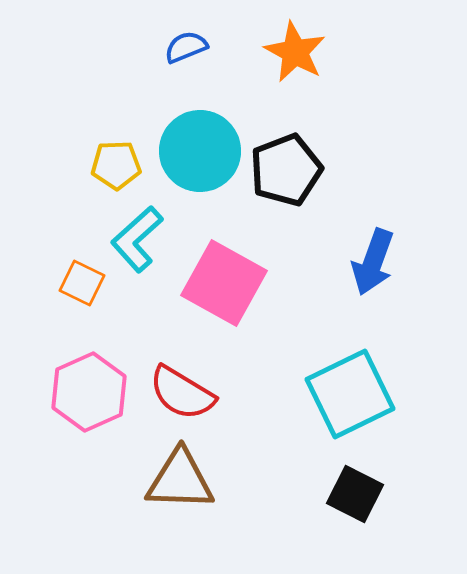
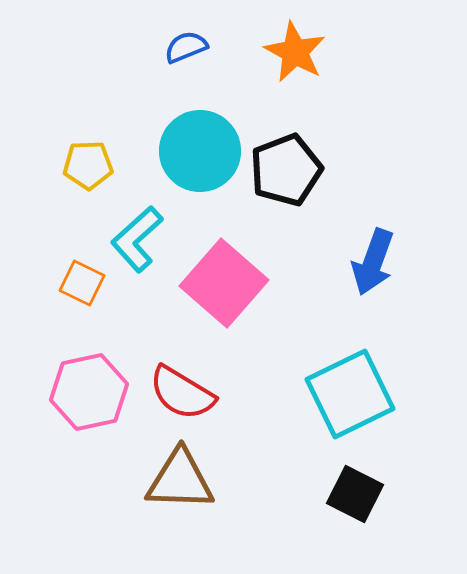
yellow pentagon: moved 28 px left
pink square: rotated 12 degrees clockwise
pink hexagon: rotated 12 degrees clockwise
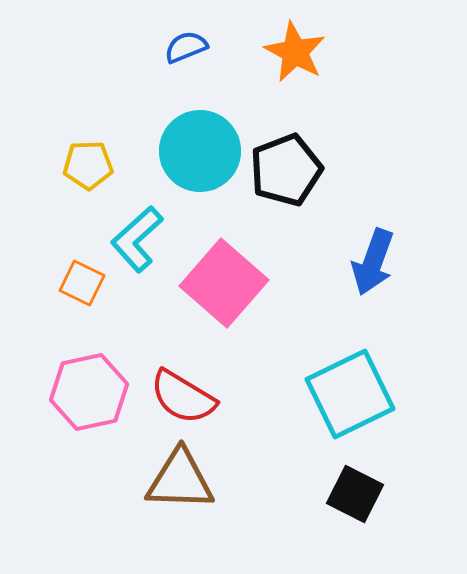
red semicircle: moved 1 px right, 4 px down
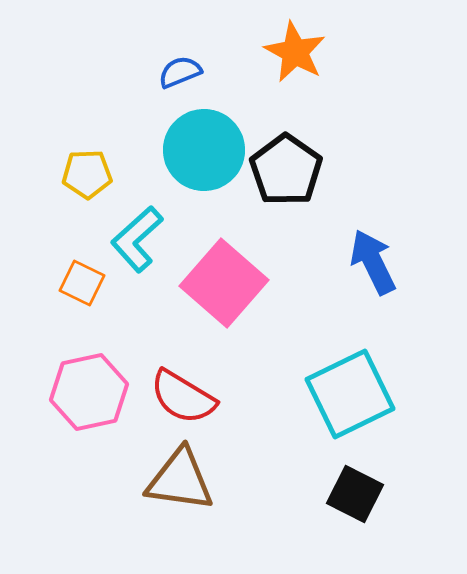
blue semicircle: moved 6 px left, 25 px down
cyan circle: moved 4 px right, 1 px up
yellow pentagon: moved 1 px left, 9 px down
black pentagon: rotated 16 degrees counterclockwise
blue arrow: rotated 134 degrees clockwise
brown triangle: rotated 6 degrees clockwise
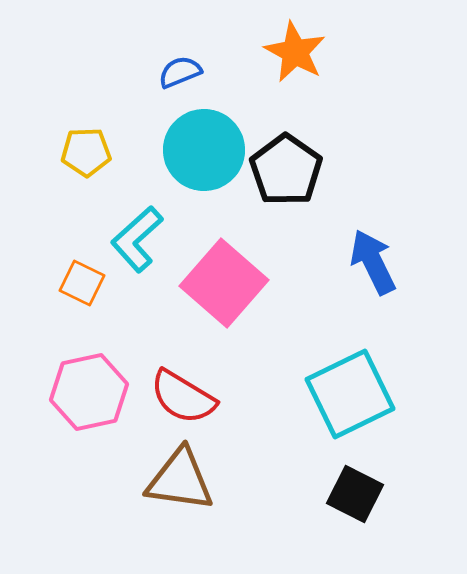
yellow pentagon: moved 1 px left, 22 px up
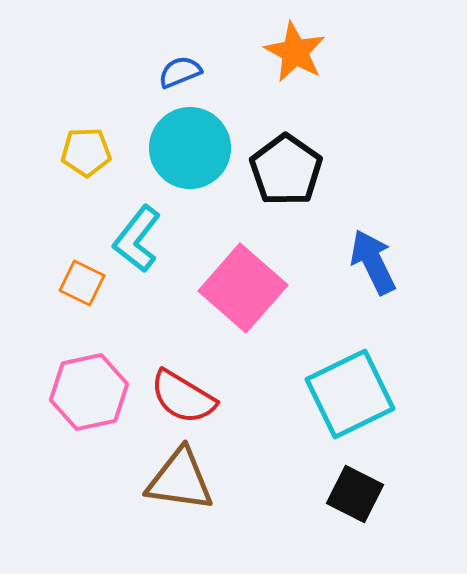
cyan circle: moved 14 px left, 2 px up
cyan L-shape: rotated 10 degrees counterclockwise
pink square: moved 19 px right, 5 px down
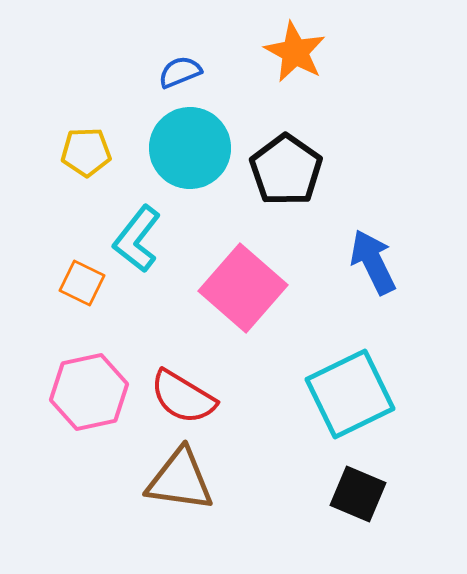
black square: moved 3 px right; rotated 4 degrees counterclockwise
